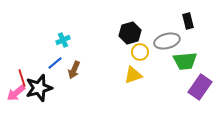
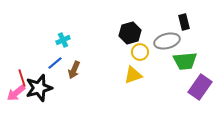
black rectangle: moved 4 px left, 1 px down
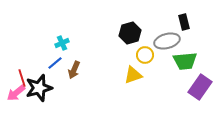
cyan cross: moved 1 px left, 3 px down
yellow circle: moved 5 px right, 3 px down
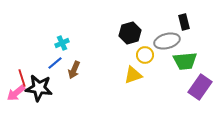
black star: rotated 24 degrees clockwise
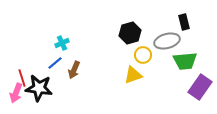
yellow circle: moved 2 px left
pink arrow: rotated 30 degrees counterclockwise
